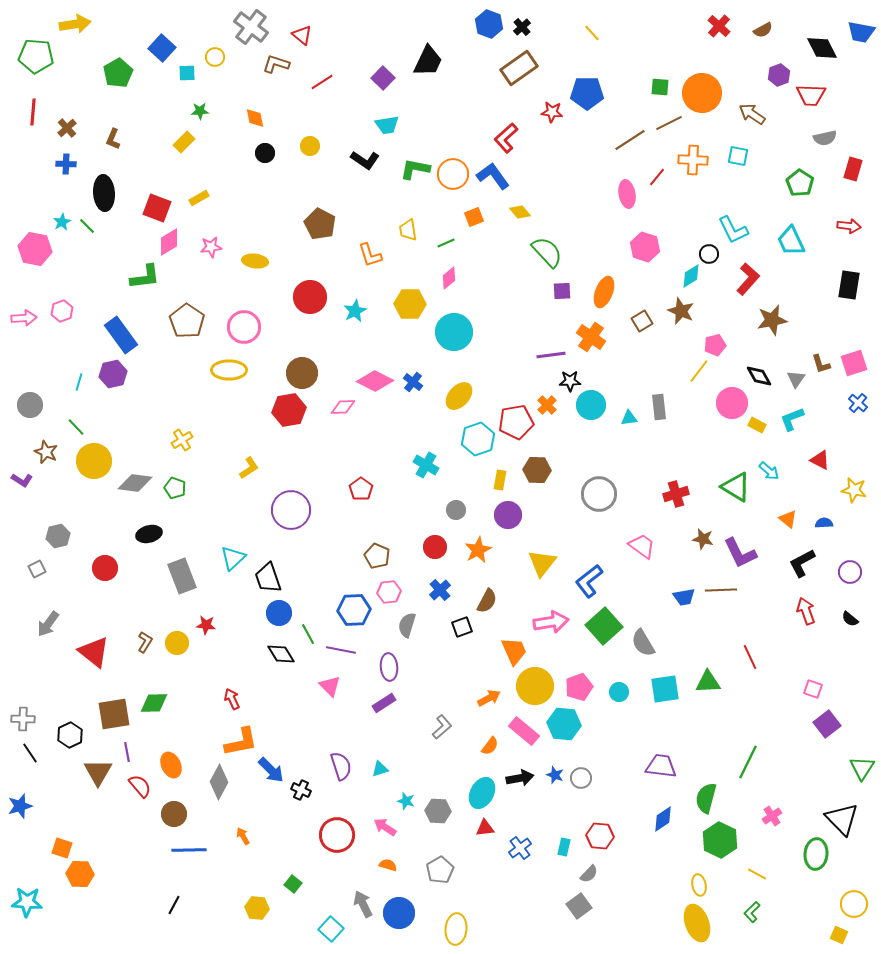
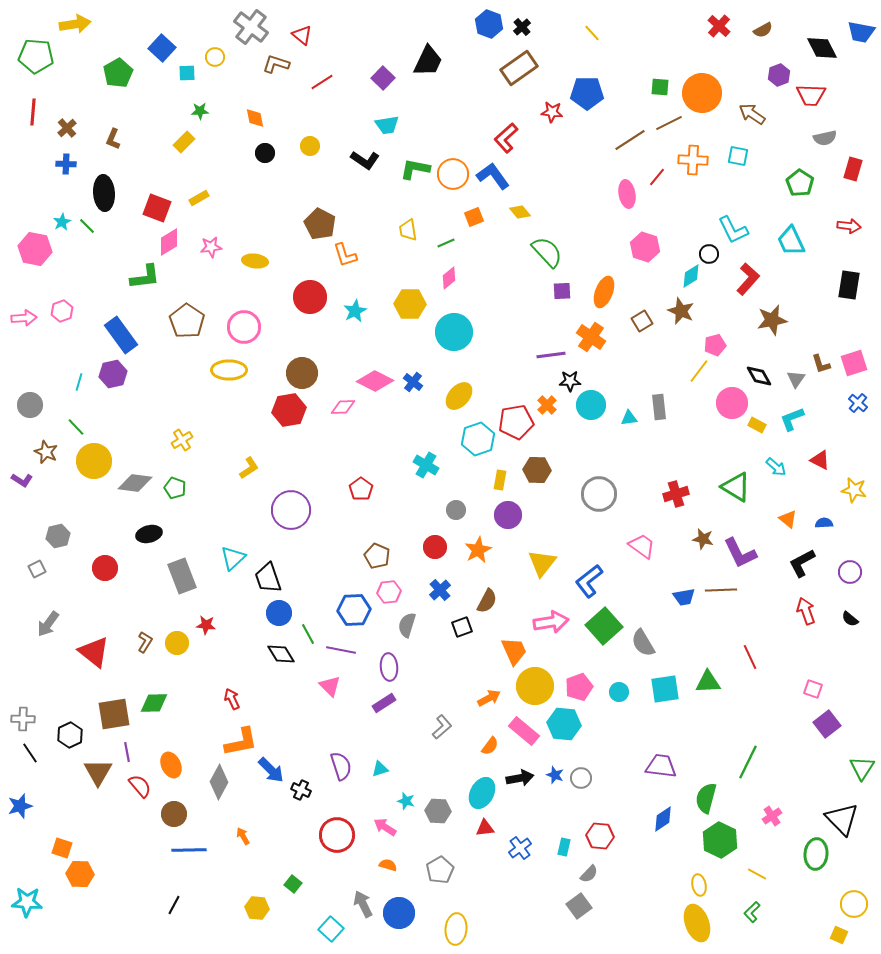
orange L-shape at (370, 255): moved 25 px left
cyan arrow at (769, 471): moved 7 px right, 4 px up
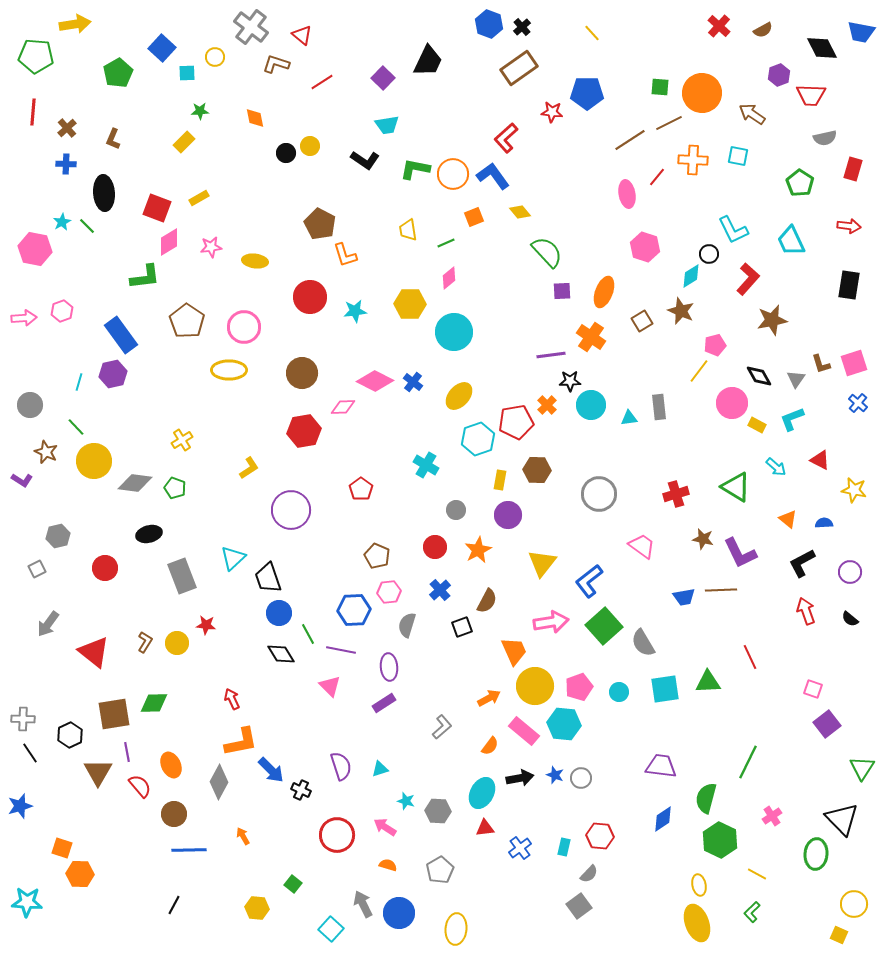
black circle at (265, 153): moved 21 px right
cyan star at (355, 311): rotated 20 degrees clockwise
red hexagon at (289, 410): moved 15 px right, 21 px down
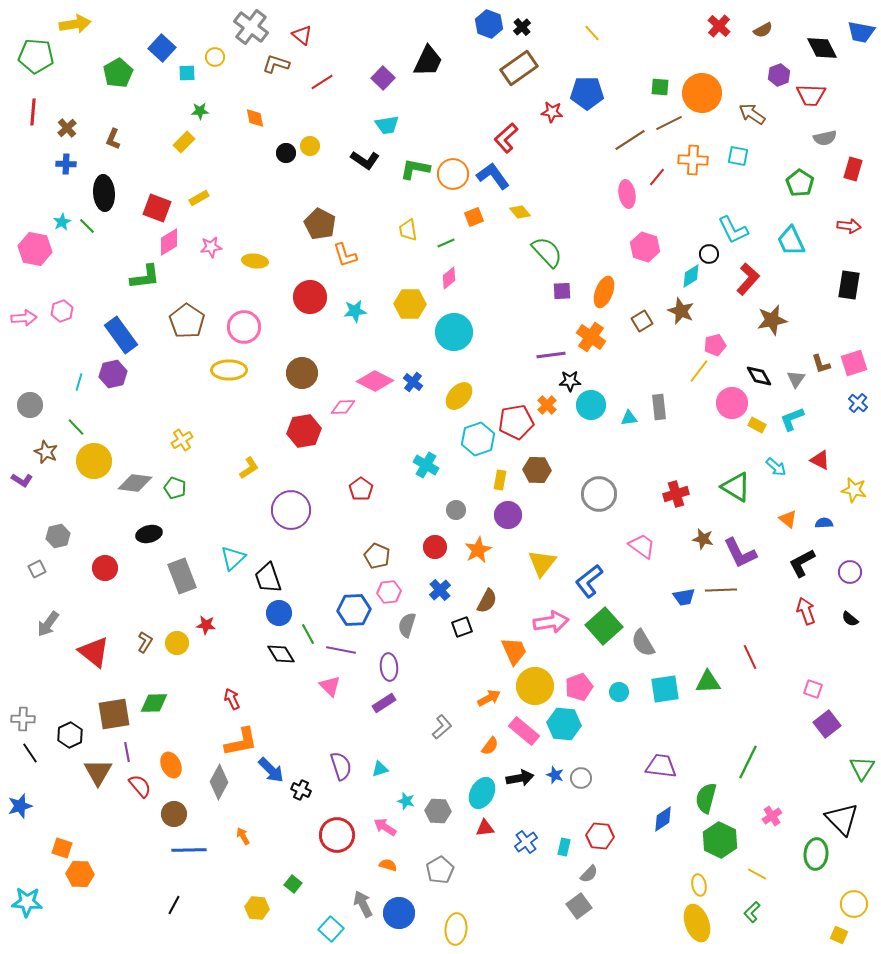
blue cross at (520, 848): moved 6 px right, 6 px up
